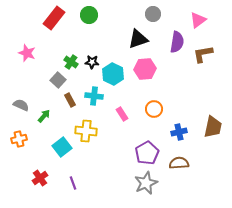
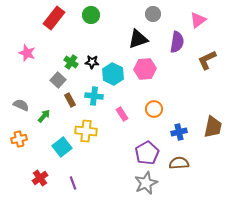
green circle: moved 2 px right
brown L-shape: moved 4 px right, 6 px down; rotated 15 degrees counterclockwise
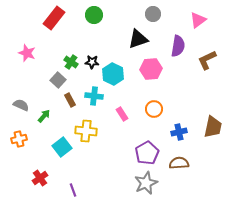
green circle: moved 3 px right
purple semicircle: moved 1 px right, 4 px down
pink hexagon: moved 6 px right
purple line: moved 7 px down
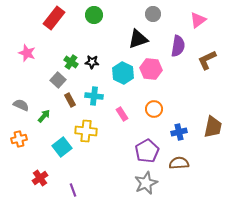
pink hexagon: rotated 10 degrees clockwise
cyan hexagon: moved 10 px right, 1 px up
purple pentagon: moved 2 px up
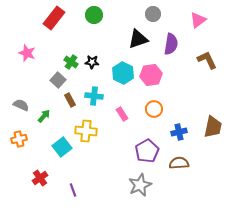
purple semicircle: moved 7 px left, 2 px up
brown L-shape: rotated 90 degrees clockwise
pink hexagon: moved 6 px down; rotated 15 degrees counterclockwise
gray star: moved 6 px left, 2 px down
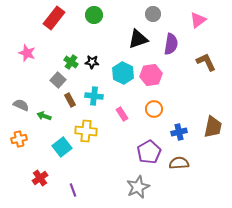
brown L-shape: moved 1 px left, 2 px down
green arrow: rotated 112 degrees counterclockwise
purple pentagon: moved 2 px right, 1 px down
gray star: moved 2 px left, 2 px down
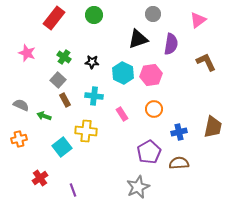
green cross: moved 7 px left, 5 px up
brown rectangle: moved 5 px left
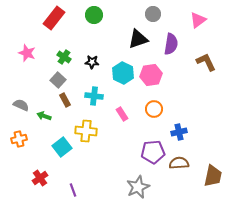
brown trapezoid: moved 49 px down
purple pentagon: moved 4 px right; rotated 25 degrees clockwise
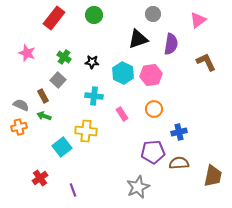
brown rectangle: moved 22 px left, 4 px up
orange cross: moved 12 px up
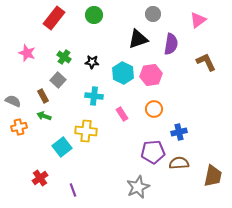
gray semicircle: moved 8 px left, 4 px up
